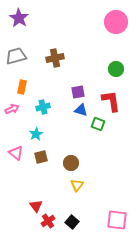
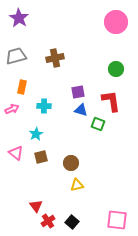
cyan cross: moved 1 px right, 1 px up; rotated 16 degrees clockwise
yellow triangle: rotated 40 degrees clockwise
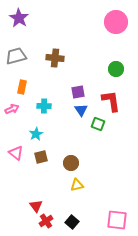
brown cross: rotated 18 degrees clockwise
blue triangle: rotated 40 degrees clockwise
red cross: moved 2 px left
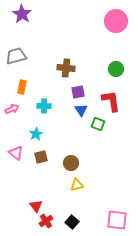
purple star: moved 3 px right, 4 px up
pink circle: moved 1 px up
brown cross: moved 11 px right, 10 px down
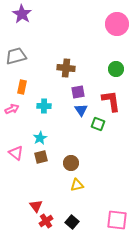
pink circle: moved 1 px right, 3 px down
cyan star: moved 4 px right, 4 px down
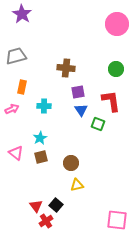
black square: moved 16 px left, 17 px up
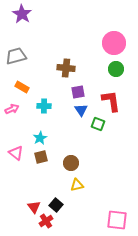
pink circle: moved 3 px left, 19 px down
orange rectangle: rotated 72 degrees counterclockwise
red triangle: moved 2 px left, 1 px down
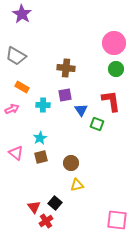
gray trapezoid: rotated 135 degrees counterclockwise
purple square: moved 13 px left, 3 px down
cyan cross: moved 1 px left, 1 px up
green square: moved 1 px left
black square: moved 1 px left, 2 px up
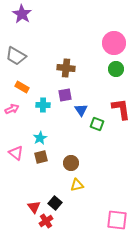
red L-shape: moved 10 px right, 8 px down
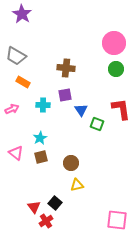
orange rectangle: moved 1 px right, 5 px up
